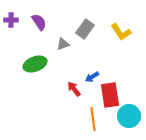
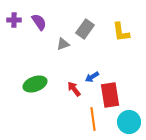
purple cross: moved 3 px right
yellow L-shape: rotated 25 degrees clockwise
green ellipse: moved 20 px down
cyan circle: moved 6 px down
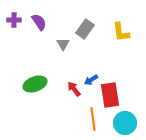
gray triangle: rotated 40 degrees counterclockwise
blue arrow: moved 1 px left, 3 px down
cyan circle: moved 4 px left, 1 px down
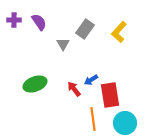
yellow L-shape: moved 2 px left; rotated 50 degrees clockwise
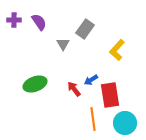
yellow L-shape: moved 2 px left, 18 px down
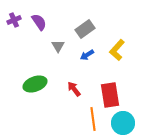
purple cross: rotated 24 degrees counterclockwise
gray rectangle: rotated 18 degrees clockwise
gray triangle: moved 5 px left, 2 px down
blue arrow: moved 4 px left, 25 px up
cyan circle: moved 2 px left
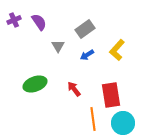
red rectangle: moved 1 px right
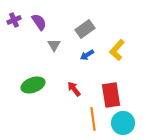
gray triangle: moved 4 px left, 1 px up
green ellipse: moved 2 px left, 1 px down
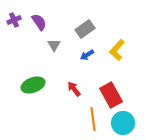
red rectangle: rotated 20 degrees counterclockwise
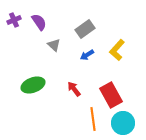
gray triangle: rotated 16 degrees counterclockwise
